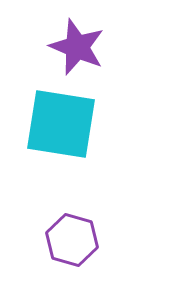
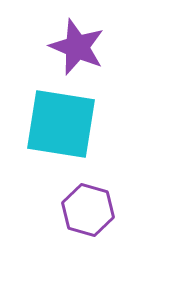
purple hexagon: moved 16 px right, 30 px up
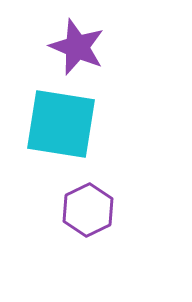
purple hexagon: rotated 18 degrees clockwise
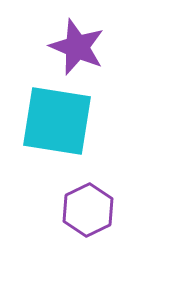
cyan square: moved 4 px left, 3 px up
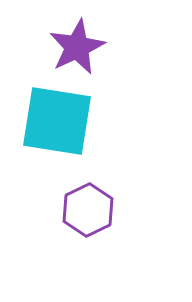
purple star: rotated 24 degrees clockwise
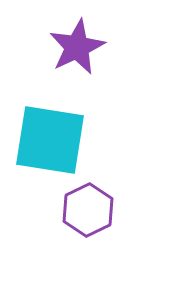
cyan square: moved 7 px left, 19 px down
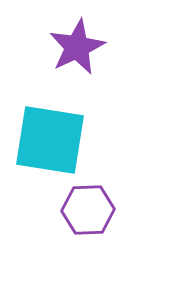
purple hexagon: rotated 24 degrees clockwise
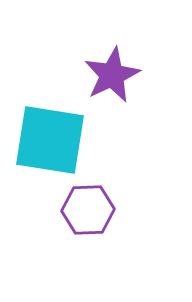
purple star: moved 35 px right, 28 px down
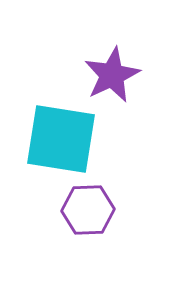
cyan square: moved 11 px right, 1 px up
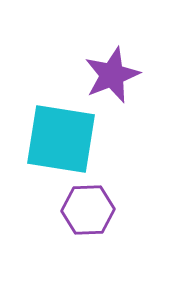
purple star: rotated 4 degrees clockwise
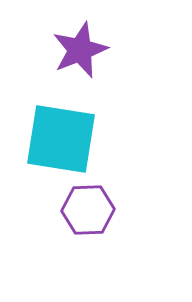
purple star: moved 32 px left, 25 px up
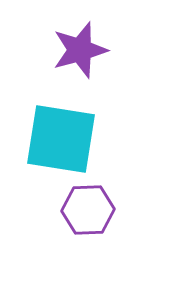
purple star: rotated 6 degrees clockwise
